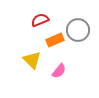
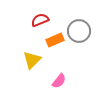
gray circle: moved 1 px right, 1 px down
yellow triangle: rotated 30 degrees clockwise
pink semicircle: moved 10 px down
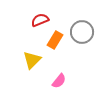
gray circle: moved 3 px right, 1 px down
orange rectangle: rotated 36 degrees counterclockwise
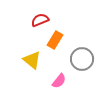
gray circle: moved 27 px down
yellow triangle: rotated 36 degrees counterclockwise
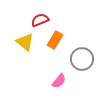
yellow triangle: moved 7 px left, 18 px up
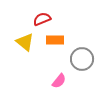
red semicircle: moved 2 px right, 1 px up
orange rectangle: rotated 60 degrees clockwise
